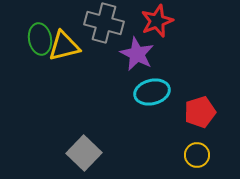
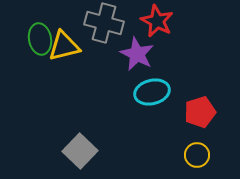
red star: rotated 24 degrees counterclockwise
gray square: moved 4 px left, 2 px up
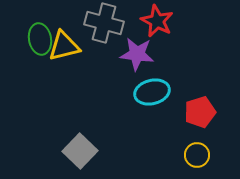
purple star: rotated 20 degrees counterclockwise
